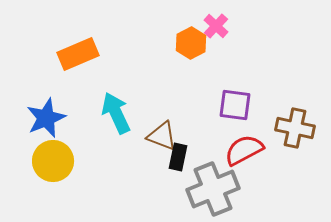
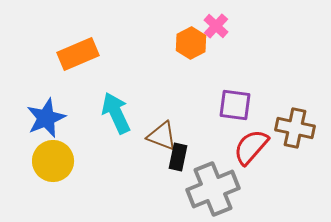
red semicircle: moved 7 px right, 3 px up; rotated 21 degrees counterclockwise
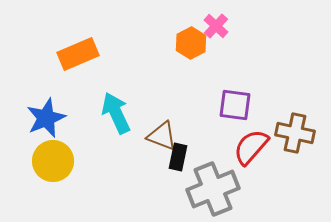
brown cross: moved 5 px down
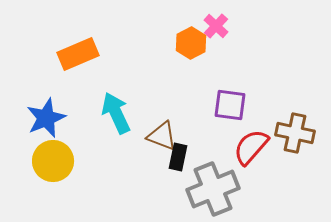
purple square: moved 5 px left
